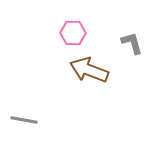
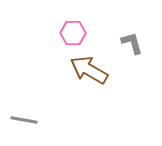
brown arrow: rotated 9 degrees clockwise
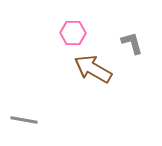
brown arrow: moved 4 px right, 1 px up
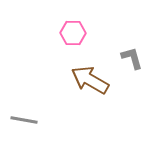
gray L-shape: moved 15 px down
brown arrow: moved 3 px left, 11 px down
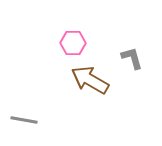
pink hexagon: moved 10 px down
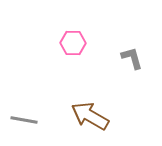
brown arrow: moved 36 px down
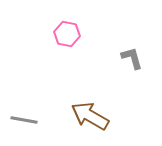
pink hexagon: moved 6 px left, 9 px up; rotated 10 degrees clockwise
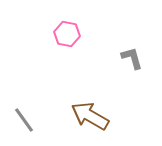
gray line: rotated 44 degrees clockwise
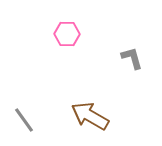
pink hexagon: rotated 10 degrees counterclockwise
